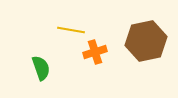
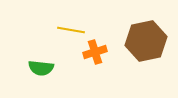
green semicircle: rotated 115 degrees clockwise
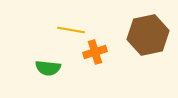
brown hexagon: moved 2 px right, 6 px up
green semicircle: moved 7 px right
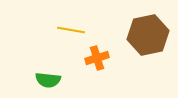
orange cross: moved 2 px right, 6 px down
green semicircle: moved 12 px down
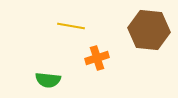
yellow line: moved 4 px up
brown hexagon: moved 1 px right, 5 px up; rotated 18 degrees clockwise
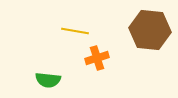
yellow line: moved 4 px right, 5 px down
brown hexagon: moved 1 px right
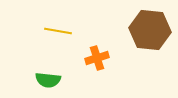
yellow line: moved 17 px left
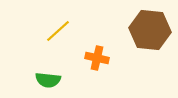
yellow line: rotated 52 degrees counterclockwise
orange cross: rotated 30 degrees clockwise
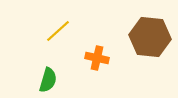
brown hexagon: moved 7 px down
green semicircle: rotated 80 degrees counterclockwise
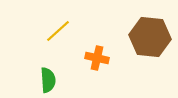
green semicircle: rotated 20 degrees counterclockwise
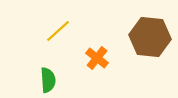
orange cross: rotated 25 degrees clockwise
